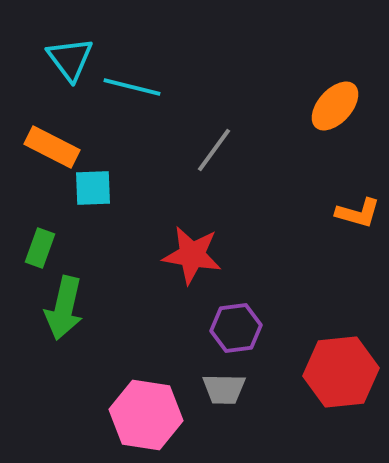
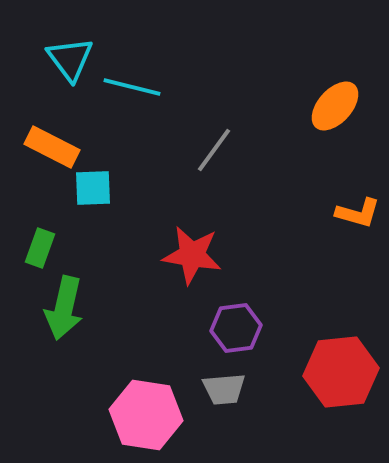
gray trapezoid: rotated 6 degrees counterclockwise
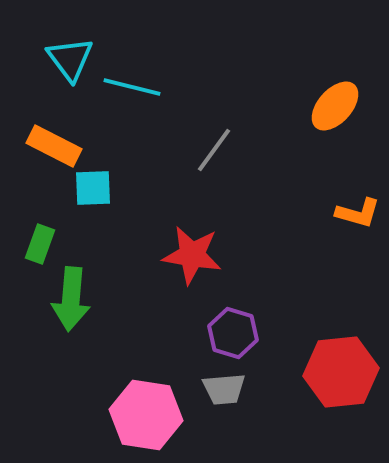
orange rectangle: moved 2 px right, 1 px up
green rectangle: moved 4 px up
green arrow: moved 7 px right, 9 px up; rotated 8 degrees counterclockwise
purple hexagon: moved 3 px left, 5 px down; rotated 24 degrees clockwise
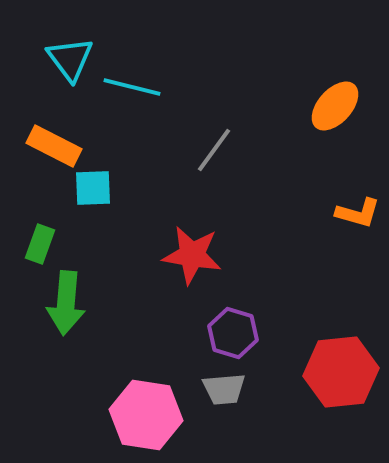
green arrow: moved 5 px left, 4 px down
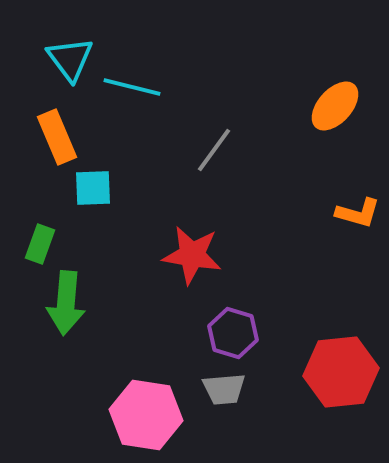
orange rectangle: moved 3 px right, 9 px up; rotated 40 degrees clockwise
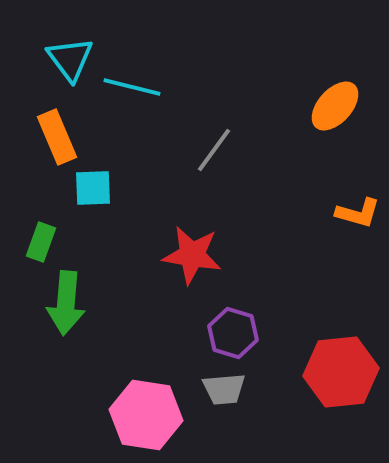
green rectangle: moved 1 px right, 2 px up
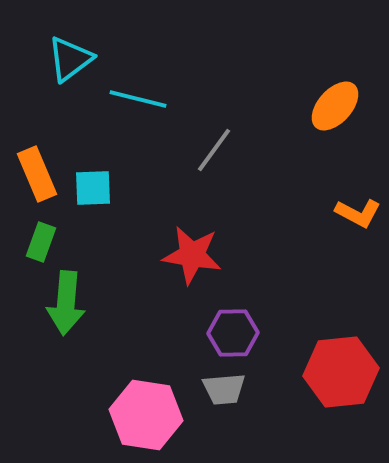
cyan triangle: rotated 30 degrees clockwise
cyan line: moved 6 px right, 12 px down
orange rectangle: moved 20 px left, 37 px down
orange L-shape: rotated 12 degrees clockwise
purple hexagon: rotated 18 degrees counterclockwise
